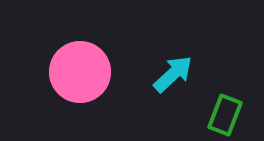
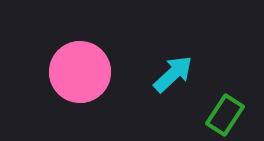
green rectangle: rotated 12 degrees clockwise
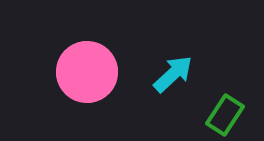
pink circle: moved 7 px right
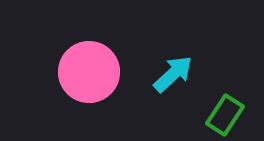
pink circle: moved 2 px right
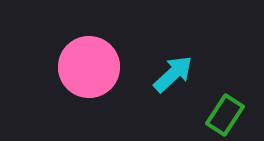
pink circle: moved 5 px up
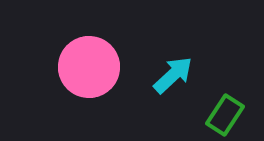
cyan arrow: moved 1 px down
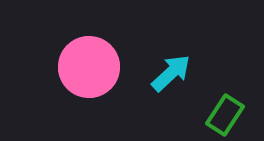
cyan arrow: moved 2 px left, 2 px up
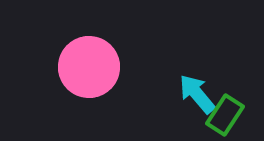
cyan arrow: moved 26 px right, 21 px down; rotated 87 degrees counterclockwise
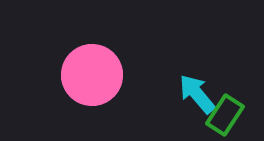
pink circle: moved 3 px right, 8 px down
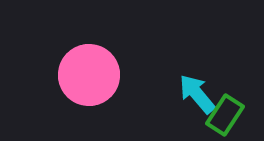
pink circle: moved 3 px left
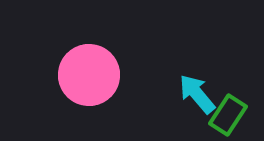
green rectangle: moved 3 px right
